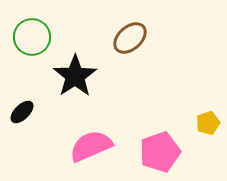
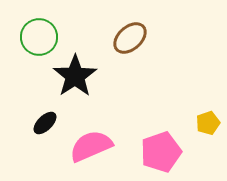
green circle: moved 7 px right
black ellipse: moved 23 px right, 11 px down
pink pentagon: moved 1 px right
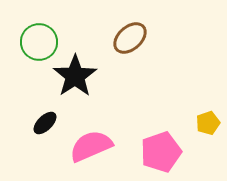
green circle: moved 5 px down
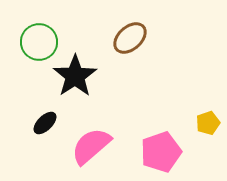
pink semicircle: rotated 18 degrees counterclockwise
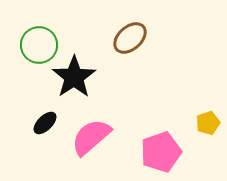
green circle: moved 3 px down
black star: moved 1 px left, 1 px down
pink semicircle: moved 9 px up
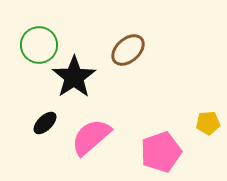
brown ellipse: moved 2 px left, 12 px down
yellow pentagon: rotated 15 degrees clockwise
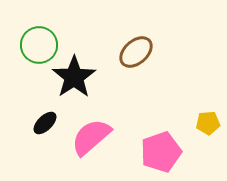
brown ellipse: moved 8 px right, 2 px down
